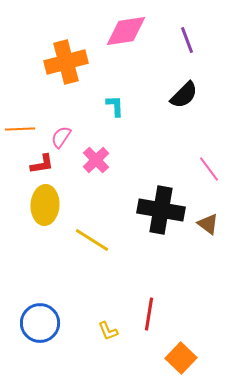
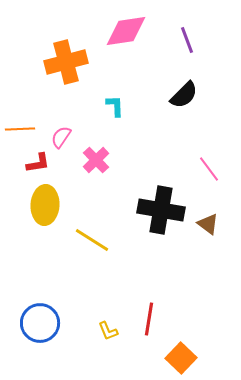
red L-shape: moved 4 px left, 1 px up
red line: moved 5 px down
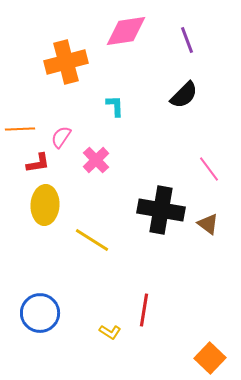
red line: moved 5 px left, 9 px up
blue circle: moved 10 px up
yellow L-shape: moved 2 px right, 1 px down; rotated 35 degrees counterclockwise
orange square: moved 29 px right
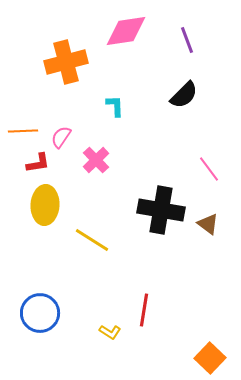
orange line: moved 3 px right, 2 px down
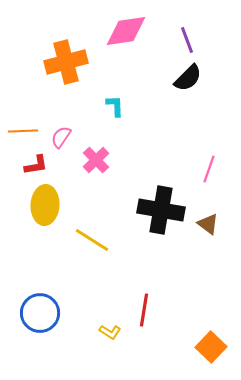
black semicircle: moved 4 px right, 17 px up
red L-shape: moved 2 px left, 2 px down
pink line: rotated 56 degrees clockwise
orange square: moved 1 px right, 11 px up
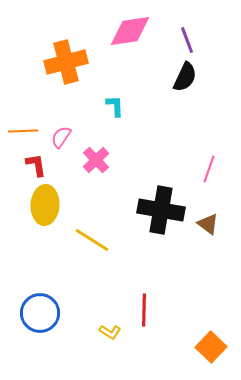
pink diamond: moved 4 px right
black semicircle: moved 3 px left, 1 px up; rotated 20 degrees counterclockwise
red L-shape: rotated 90 degrees counterclockwise
red line: rotated 8 degrees counterclockwise
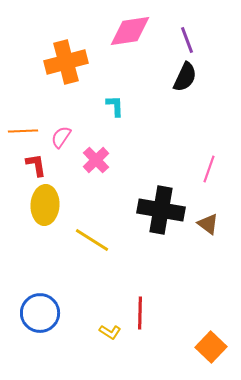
red line: moved 4 px left, 3 px down
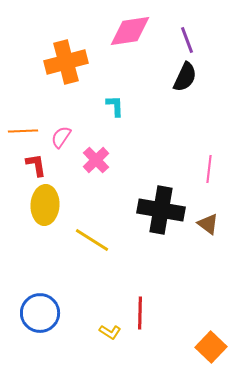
pink line: rotated 12 degrees counterclockwise
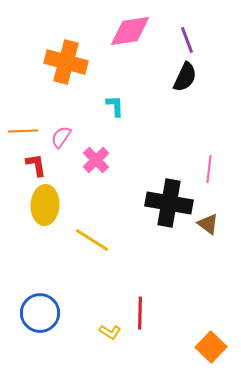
orange cross: rotated 30 degrees clockwise
black cross: moved 8 px right, 7 px up
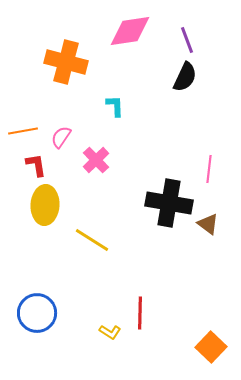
orange line: rotated 8 degrees counterclockwise
blue circle: moved 3 px left
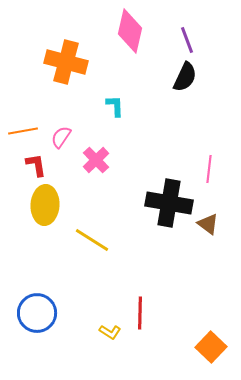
pink diamond: rotated 69 degrees counterclockwise
